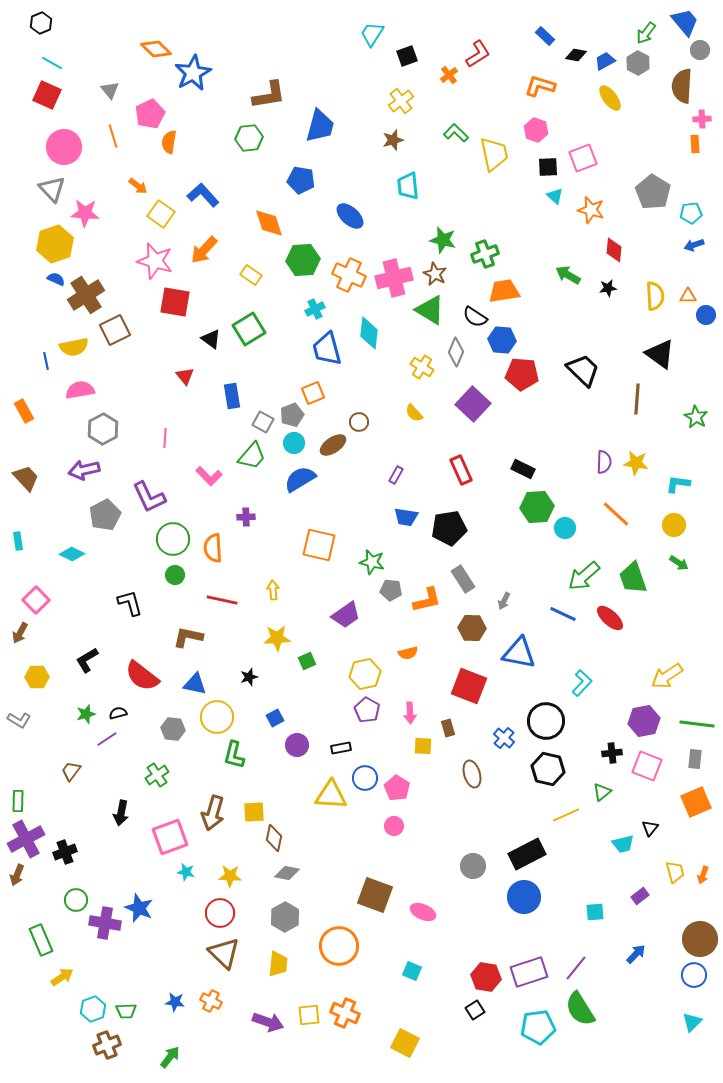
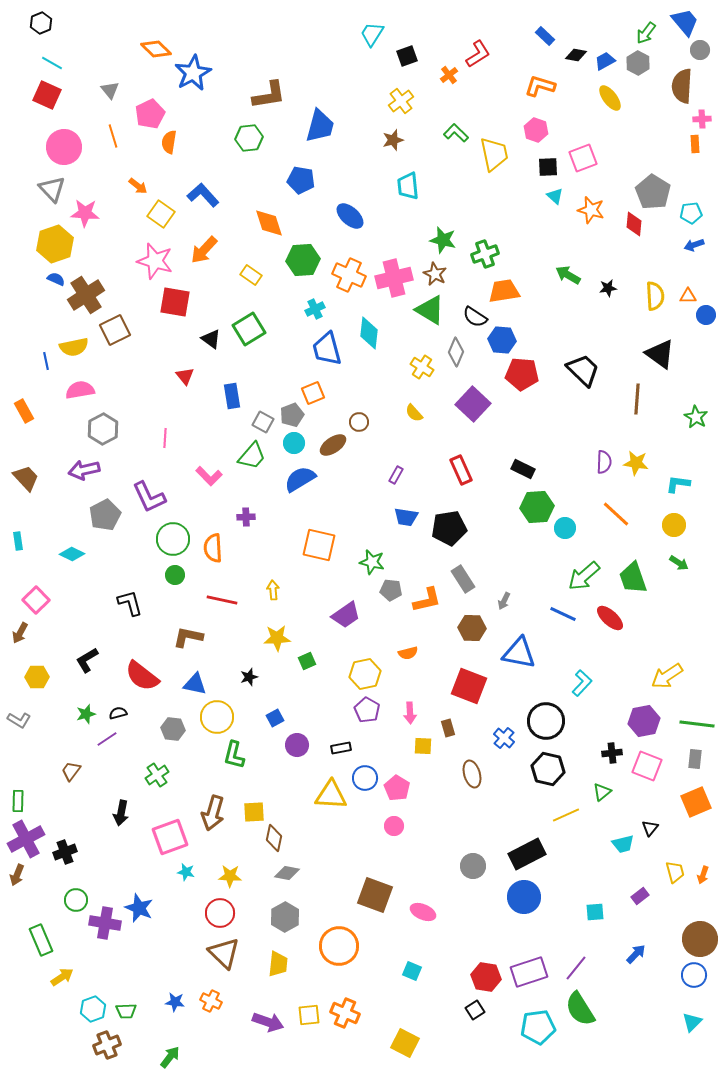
red diamond at (614, 250): moved 20 px right, 26 px up
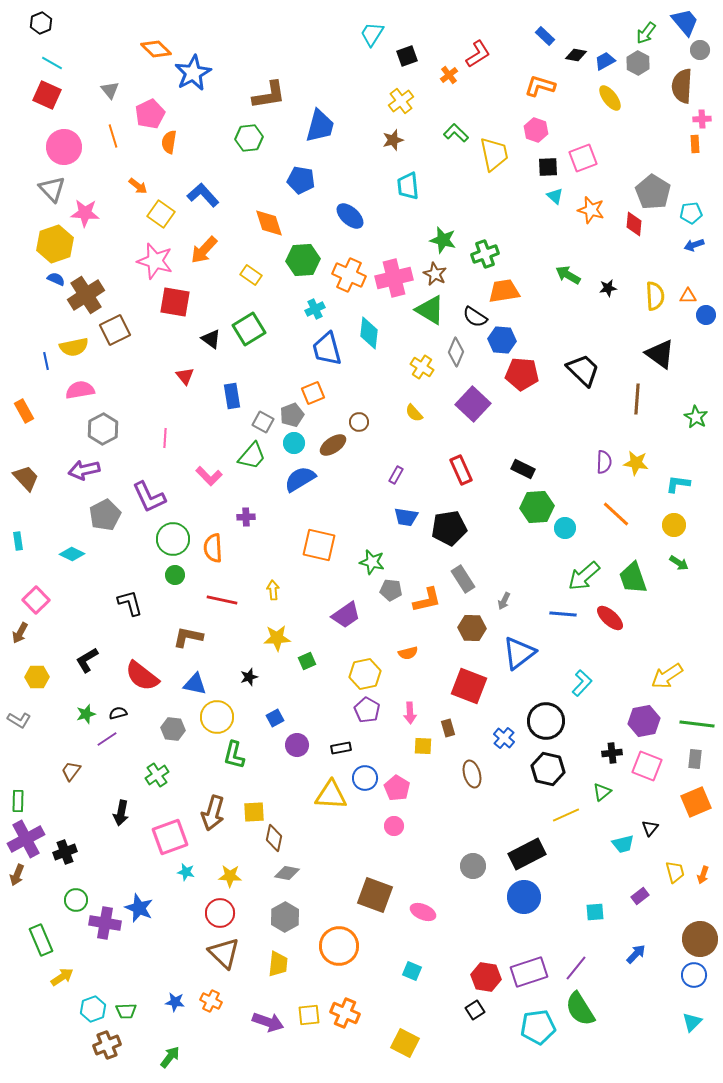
blue line at (563, 614): rotated 20 degrees counterclockwise
blue triangle at (519, 653): rotated 48 degrees counterclockwise
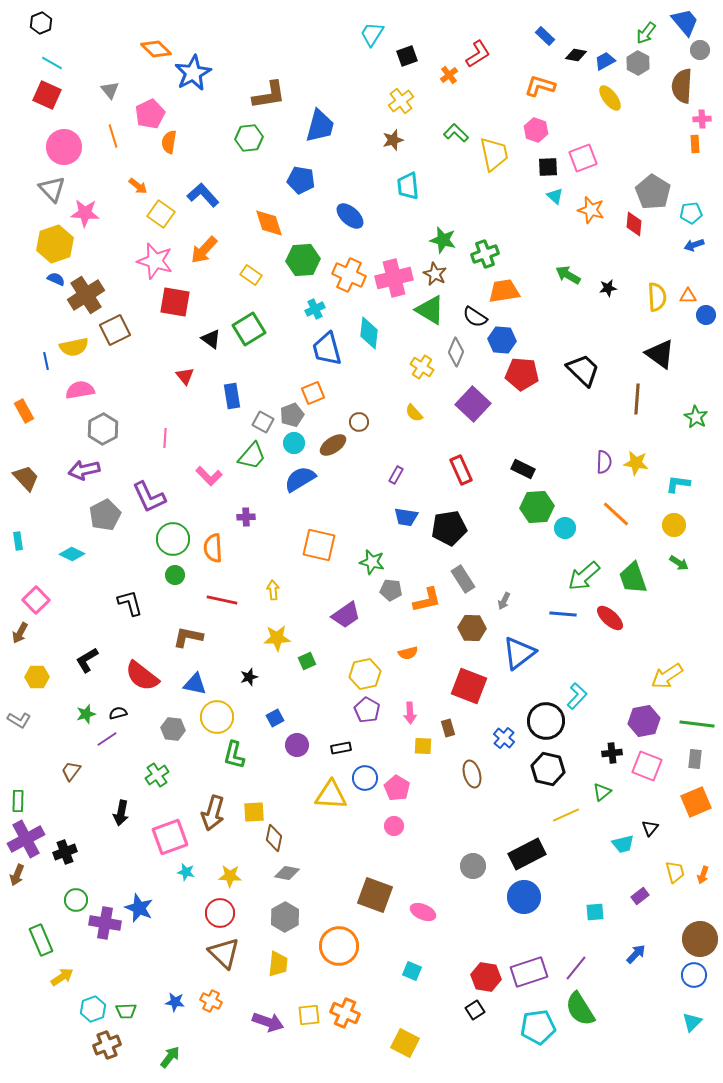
yellow semicircle at (655, 296): moved 2 px right, 1 px down
cyan L-shape at (582, 683): moved 5 px left, 13 px down
